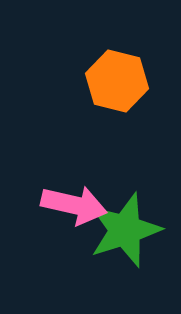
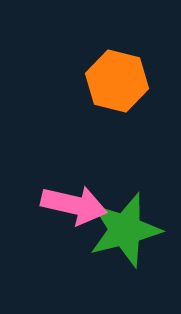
green star: rotated 4 degrees clockwise
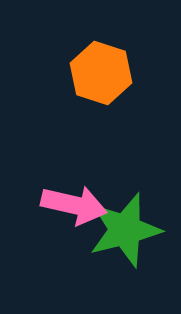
orange hexagon: moved 16 px left, 8 px up; rotated 4 degrees clockwise
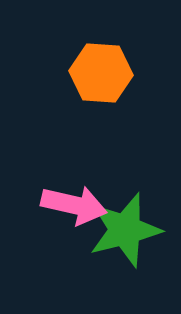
orange hexagon: rotated 14 degrees counterclockwise
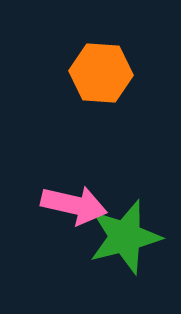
green star: moved 7 px down
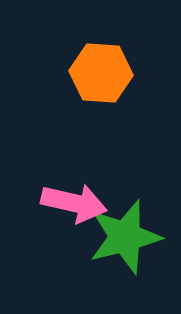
pink arrow: moved 2 px up
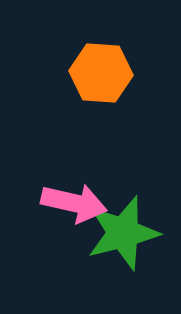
green star: moved 2 px left, 4 px up
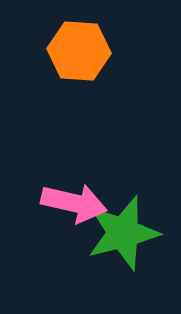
orange hexagon: moved 22 px left, 22 px up
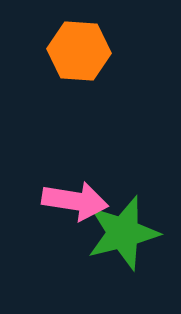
pink arrow: moved 1 px right, 2 px up; rotated 4 degrees counterclockwise
